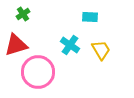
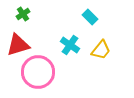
cyan rectangle: rotated 42 degrees clockwise
red triangle: moved 2 px right
yellow trapezoid: rotated 70 degrees clockwise
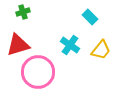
green cross: moved 2 px up; rotated 16 degrees clockwise
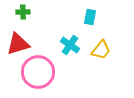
green cross: rotated 16 degrees clockwise
cyan rectangle: rotated 56 degrees clockwise
red triangle: moved 1 px up
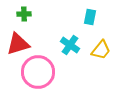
green cross: moved 1 px right, 2 px down
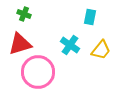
green cross: rotated 24 degrees clockwise
red triangle: moved 2 px right
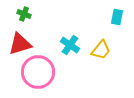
cyan rectangle: moved 27 px right
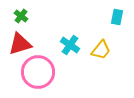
green cross: moved 3 px left, 2 px down; rotated 16 degrees clockwise
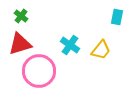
pink circle: moved 1 px right, 1 px up
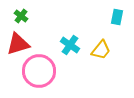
red triangle: moved 2 px left
